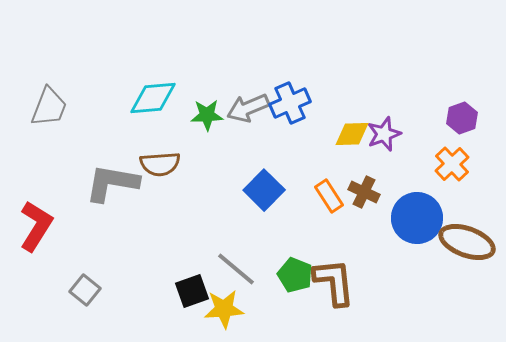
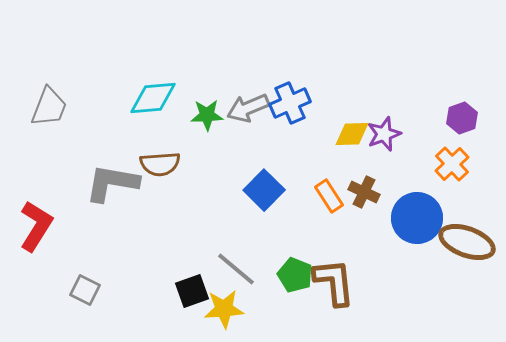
gray square: rotated 12 degrees counterclockwise
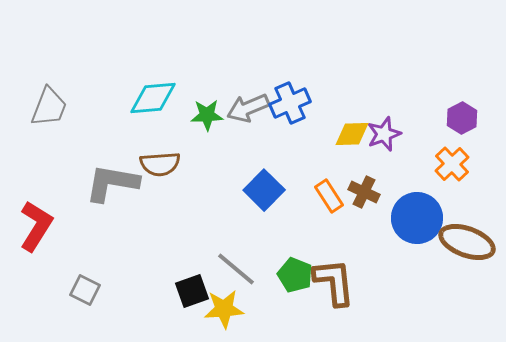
purple hexagon: rotated 8 degrees counterclockwise
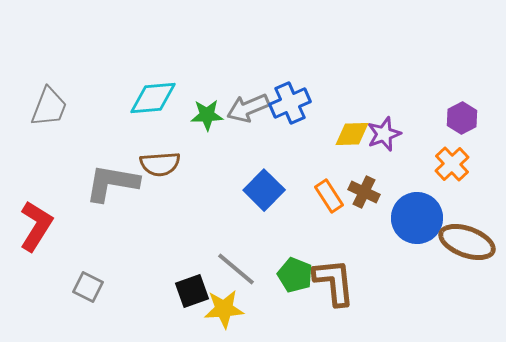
gray square: moved 3 px right, 3 px up
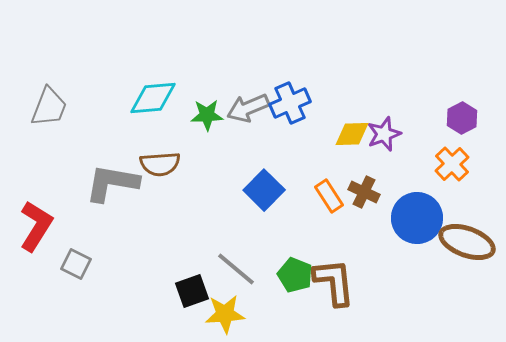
gray square: moved 12 px left, 23 px up
yellow star: moved 1 px right, 5 px down
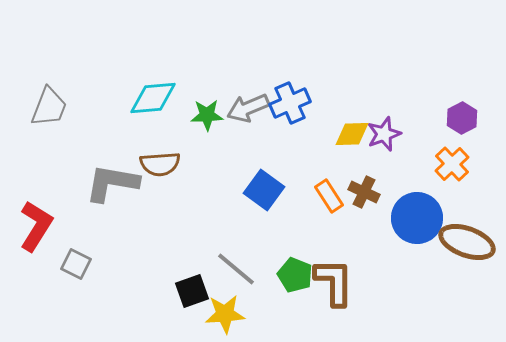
blue square: rotated 9 degrees counterclockwise
brown L-shape: rotated 6 degrees clockwise
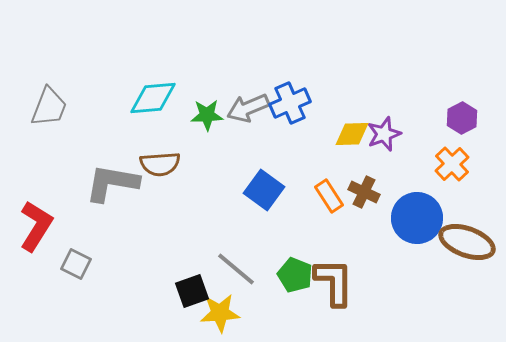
yellow star: moved 5 px left, 1 px up
